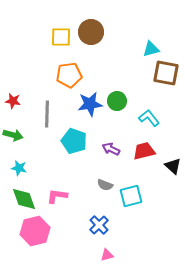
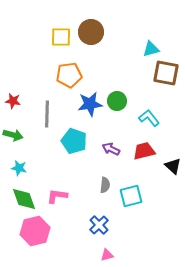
gray semicircle: rotated 105 degrees counterclockwise
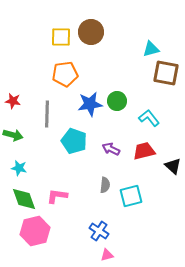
orange pentagon: moved 4 px left, 1 px up
blue cross: moved 6 px down; rotated 12 degrees counterclockwise
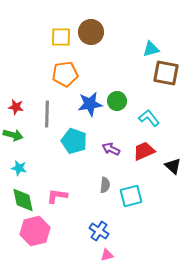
red star: moved 3 px right, 6 px down
red trapezoid: rotated 10 degrees counterclockwise
green diamond: moved 1 px left, 1 px down; rotated 8 degrees clockwise
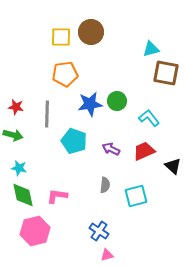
cyan square: moved 5 px right
green diamond: moved 5 px up
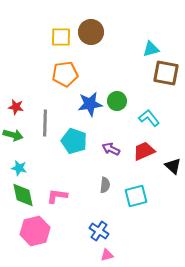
gray line: moved 2 px left, 9 px down
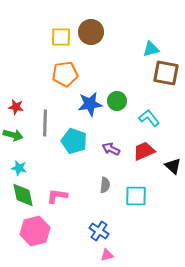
cyan square: rotated 15 degrees clockwise
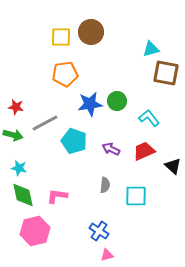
gray line: rotated 60 degrees clockwise
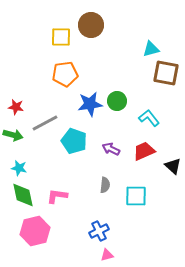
brown circle: moved 7 px up
blue cross: rotated 30 degrees clockwise
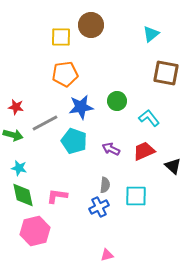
cyan triangle: moved 15 px up; rotated 24 degrees counterclockwise
blue star: moved 9 px left, 3 px down
blue cross: moved 24 px up
